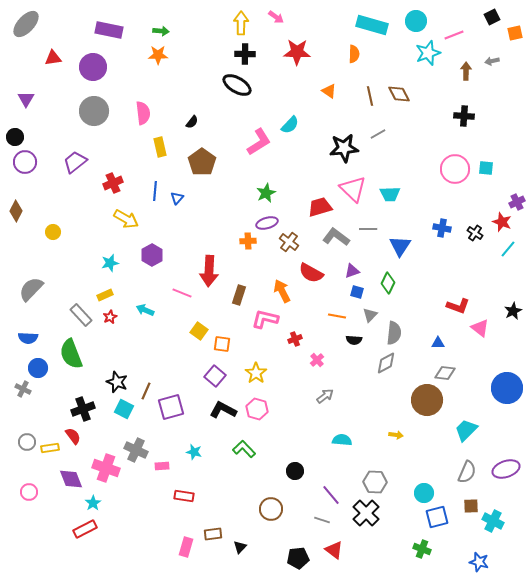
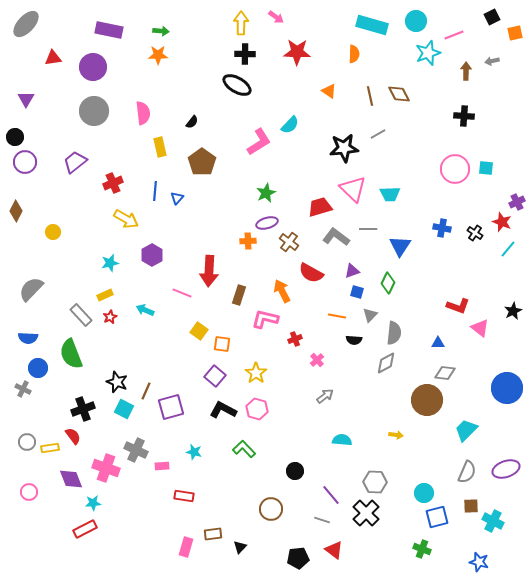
cyan star at (93, 503): rotated 28 degrees clockwise
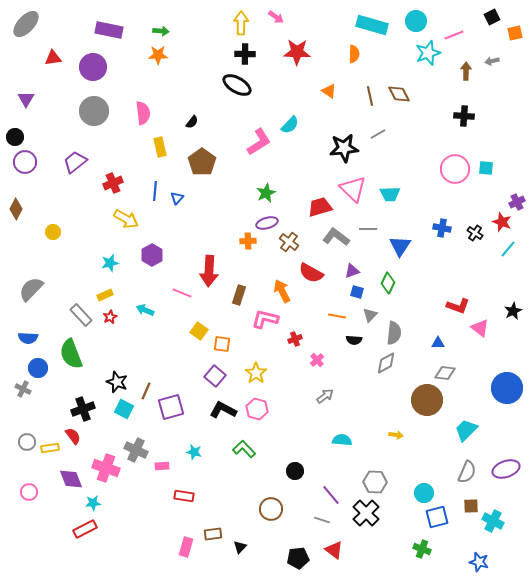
brown diamond at (16, 211): moved 2 px up
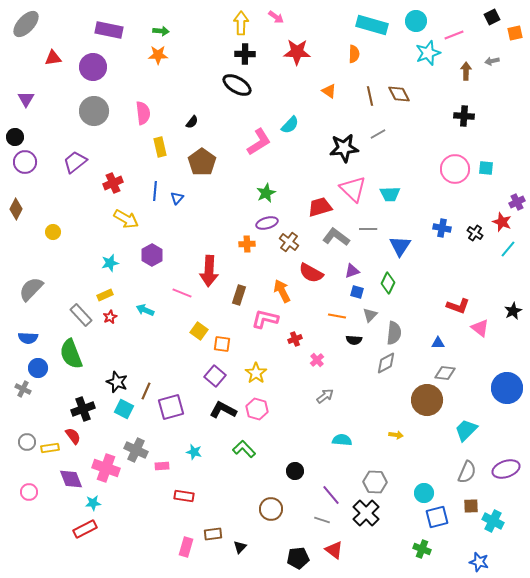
orange cross at (248, 241): moved 1 px left, 3 px down
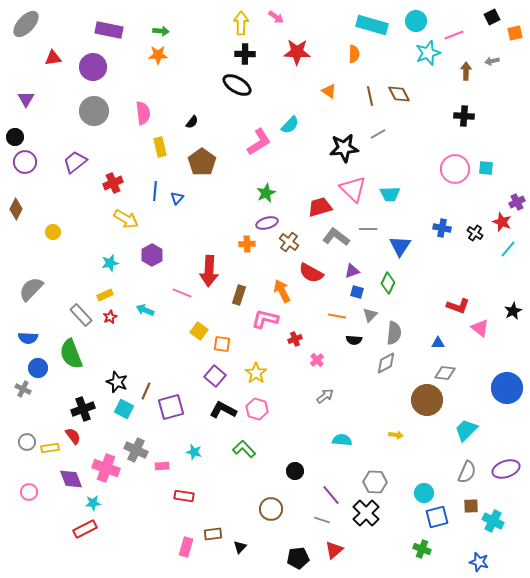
red triangle at (334, 550): rotated 42 degrees clockwise
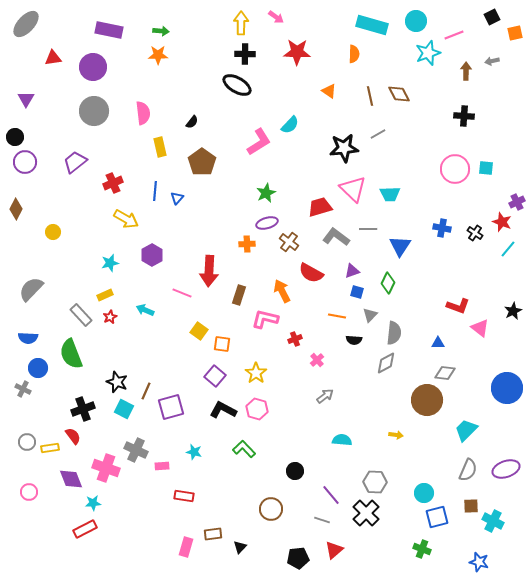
gray semicircle at (467, 472): moved 1 px right, 2 px up
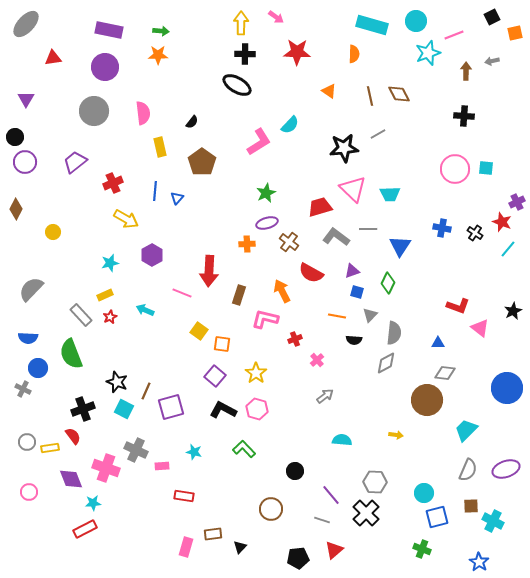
purple circle at (93, 67): moved 12 px right
blue star at (479, 562): rotated 18 degrees clockwise
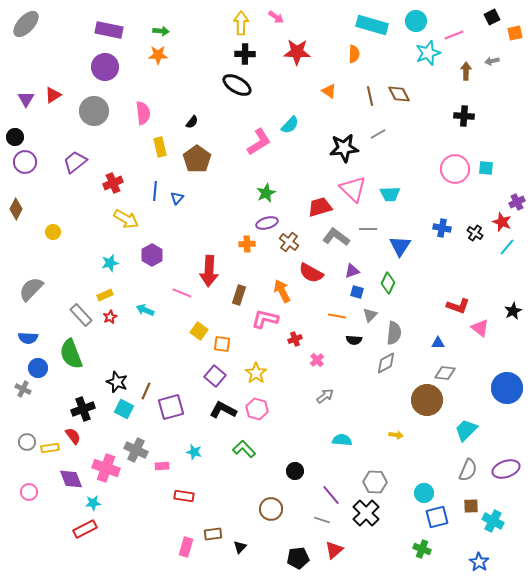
red triangle at (53, 58): moved 37 px down; rotated 24 degrees counterclockwise
brown pentagon at (202, 162): moved 5 px left, 3 px up
cyan line at (508, 249): moved 1 px left, 2 px up
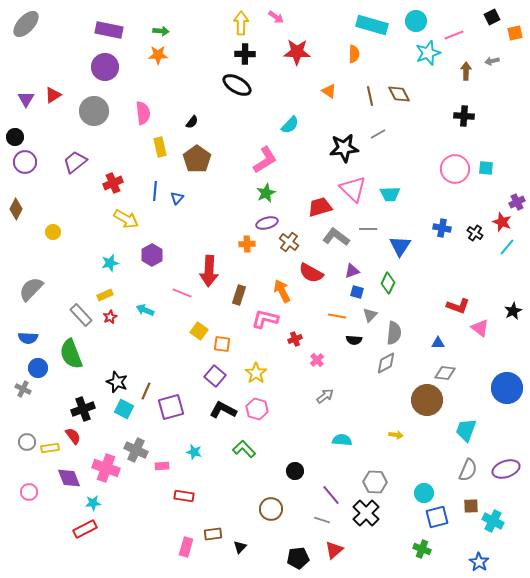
pink L-shape at (259, 142): moved 6 px right, 18 px down
cyan trapezoid at (466, 430): rotated 25 degrees counterclockwise
purple diamond at (71, 479): moved 2 px left, 1 px up
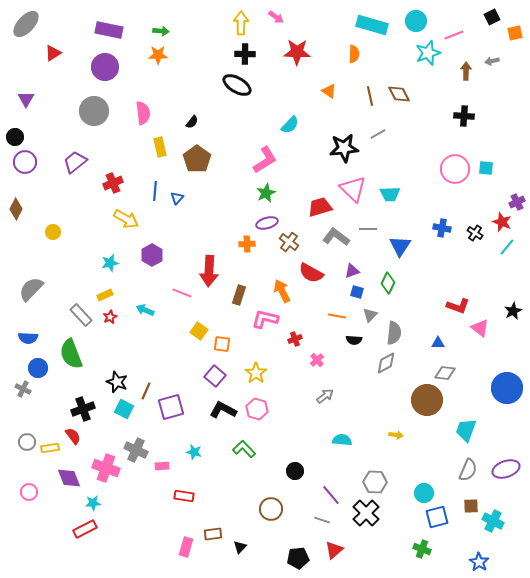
red triangle at (53, 95): moved 42 px up
